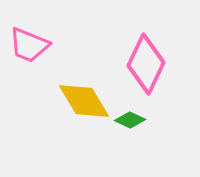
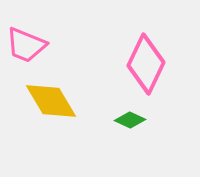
pink trapezoid: moved 3 px left
yellow diamond: moved 33 px left
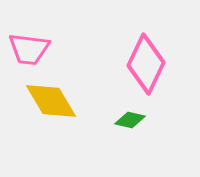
pink trapezoid: moved 3 px right, 4 px down; rotated 15 degrees counterclockwise
green diamond: rotated 12 degrees counterclockwise
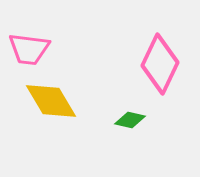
pink diamond: moved 14 px right
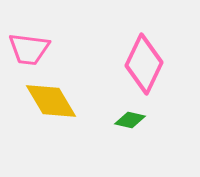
pink diamond: moved 16 px left
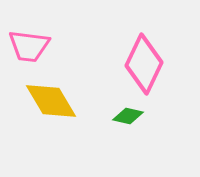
pink trapezoid: moved 3 px up
green diamond: moved 2 px left, 4 px up
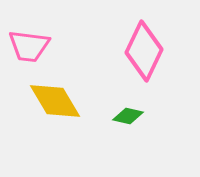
pink diamond: moved 13 px up
yellow diamond: moved 4 px right
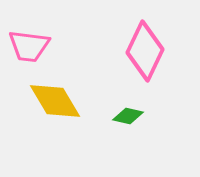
pink diamond: moved 1 px right
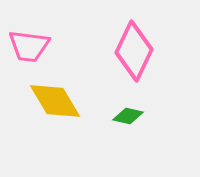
pink diamond: moved 11 px left
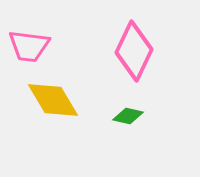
yellow diamond: moved 2 px left, 1 px up
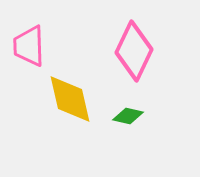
pink trapezoid: rotated 81 degrees clockwise
yellow diamond: moved 17 px right, 1 px up; rotated 18 degrees clockwise
